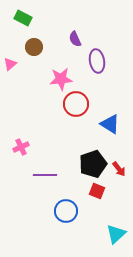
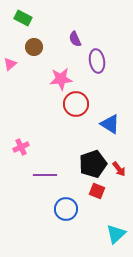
blue circle: moved 2 px up
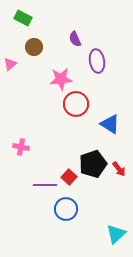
pink cross: rotated 35 degrees clockwise
purple line: moved 10 px down
red square: moved 28 px left, 14 px up; rotated 21 degrees clockwise
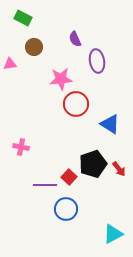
pink triangle: rotated 32 degrees clockwise
cyan triangle: moved 3 px left; rotated 15 degrees clockwise
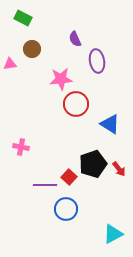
brown circle: moved 2 px left, 2 px down
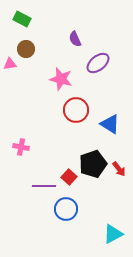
green rectangle: moved 1 px left, 1 px down
brown circle: moved 6 px left
purple ellipse: moved 1 px right, 2 px down; rotated 60 degrees clockwise
pink star: rotated 20 degrees clockwise
red circle: moved 6 px down
purple line: moved 1 px left, 1 px down
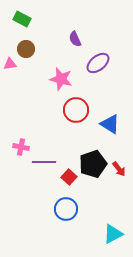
purple line: moved 24 px up
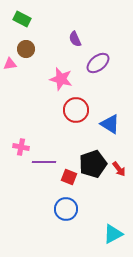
red square: rotated 21 degrees counterclockwise
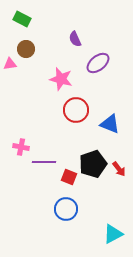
blue triangle: rotated 10 degrees counterclockwise
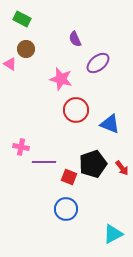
pink triangle: rotated 40 degrees clockwise
red arrow: moved 3 px right, 1 px up
